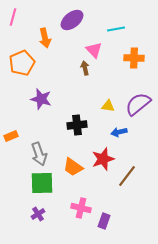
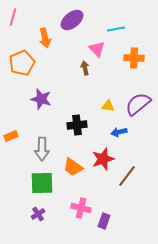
pink triangle: moved 3 px right, 1 px up
gray arrow: moved 3 px right, 5 px up; rotated 20 degrees clockwise
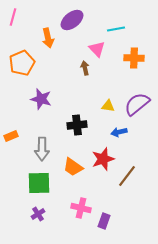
orange arrow: moved 3 px right
purple semicircle: moved 1 px left
green square: moved 3 px left
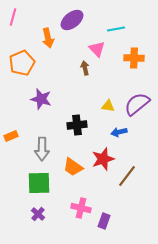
purple cross: rotated 16 degrees counterclockwise
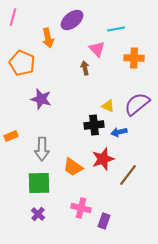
orange pentagon: rotated 25 degrees counterclockwise
yellow triangle: rotated 16 degrees clockwise
black cross: moved 17 px right
brown line: moved 1 px right, 1 px up
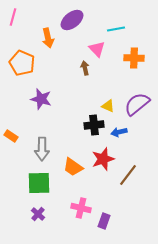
orange rectangle: rotated 56 degrees clockwise
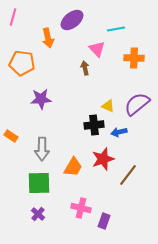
orange pentagon: rotated 15 degrees counterclockwise
purple star: rotated 20 degrees counterclockwise
orange trapezoid: rotated 95 degrees counterclockwise
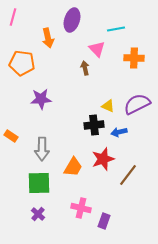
purple ellipse: rotated 35 degrees counterclockwise
purple semicircle: rotated 12 degrees clockwise
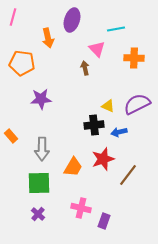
orange rectangle: rotated 16 degrees clockwise
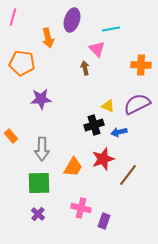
cyan line: moved 5 px left
orange cross: moved 7 px right, 7 px down
black cross: rotated 12 degrees counterclockwise
